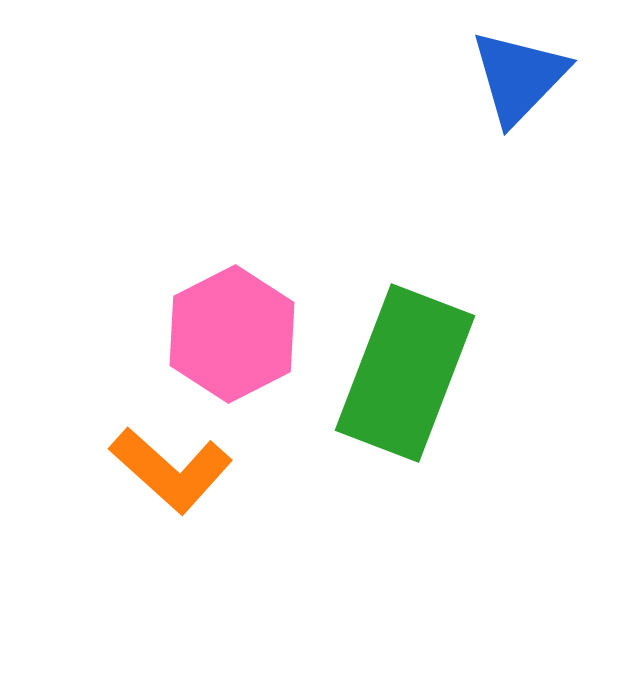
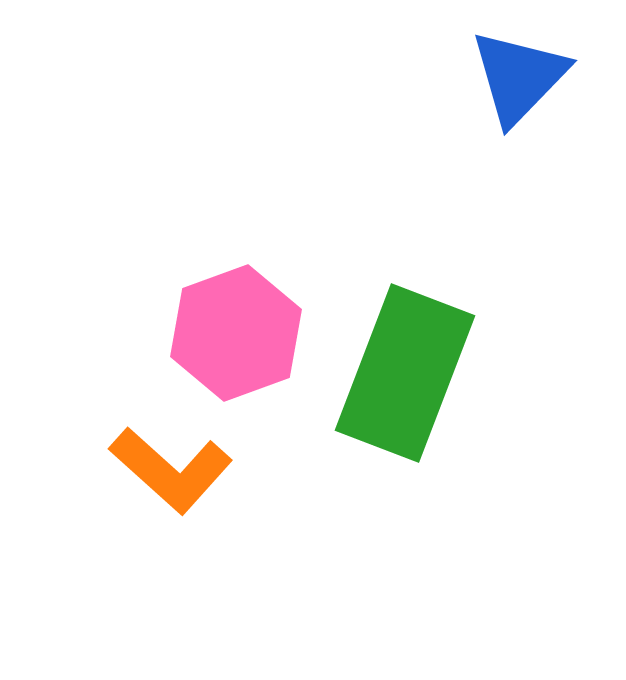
pink hexagon: moved 4 px right, 1 px up; rotated 7 degrees clockwise
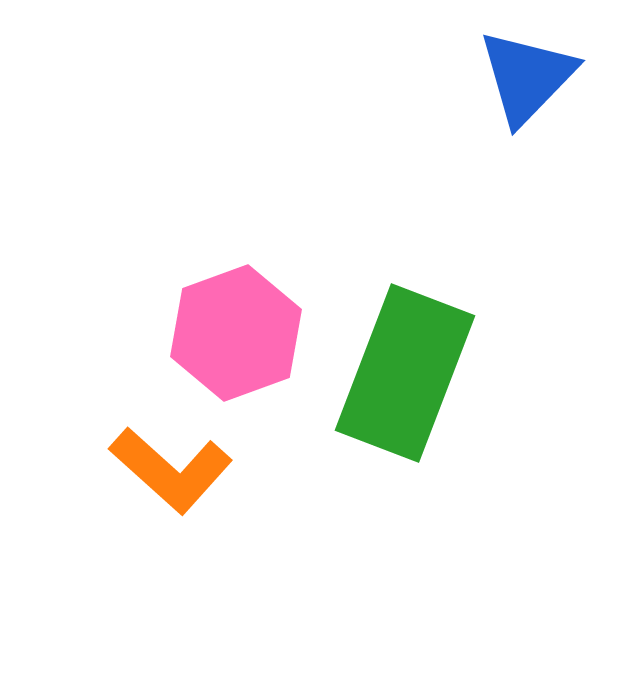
blue triangle: moved 8 px right
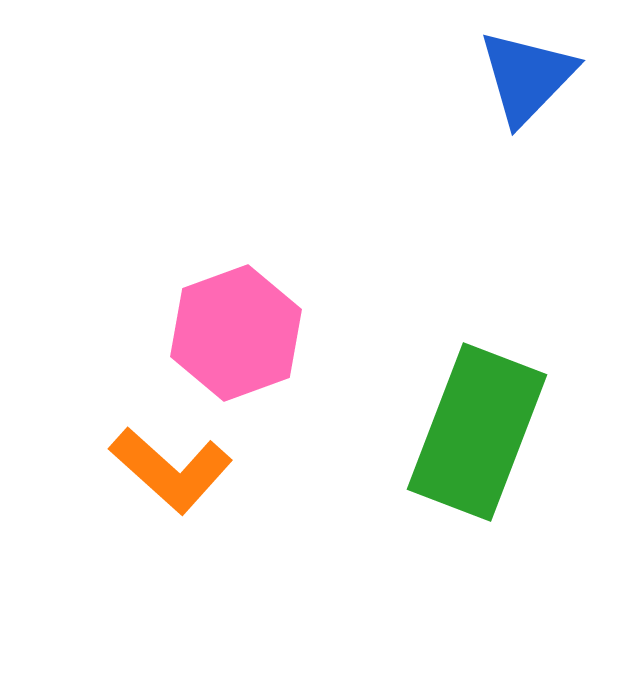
green rectangle: moved 72 px right, 59 px down
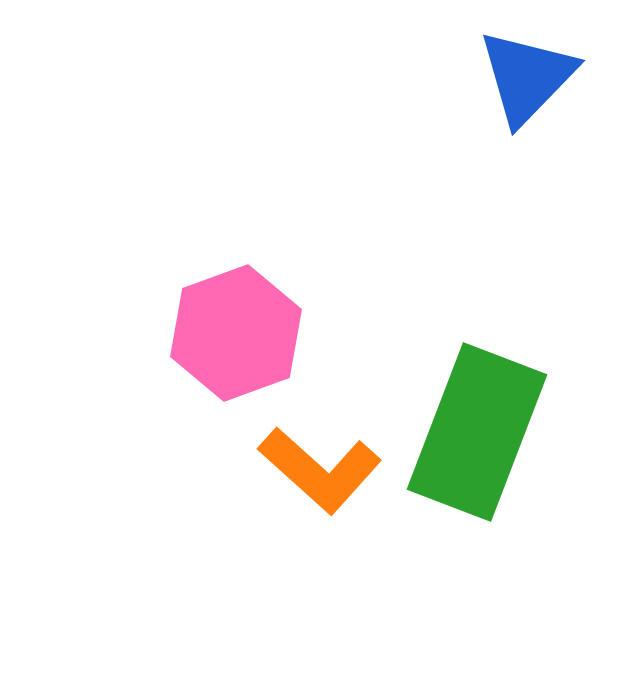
orange L-shape: moved 149 px right
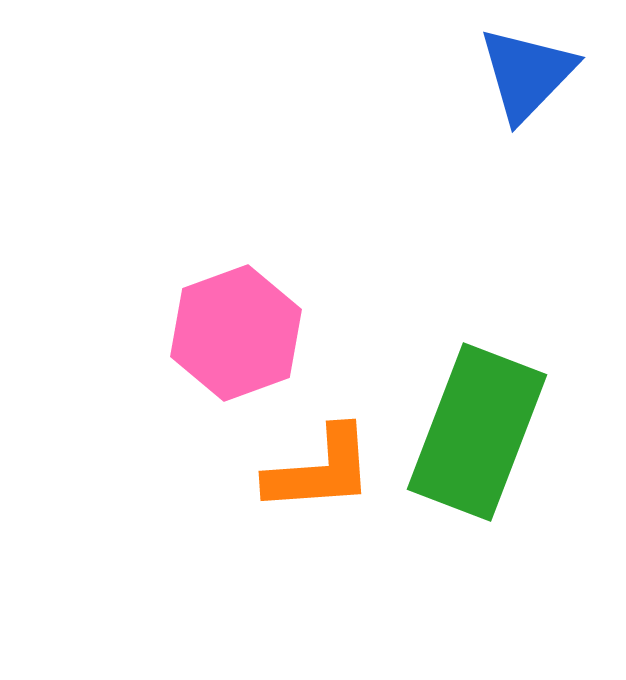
blue triangle: moved 3 px up
orange L-shape: rotated 46 degrees counterclockwise
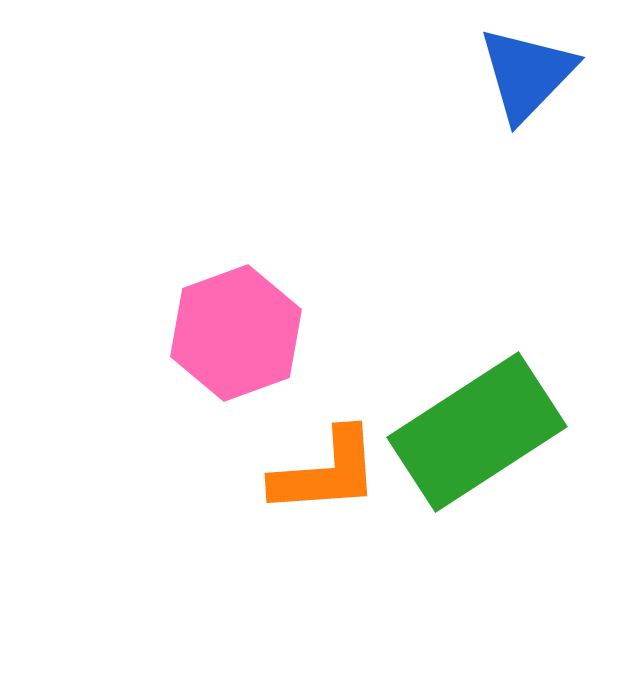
green rectangle: rotated 36 degrees clockwise
orange L-shape: moved 6 px right, 2 px down
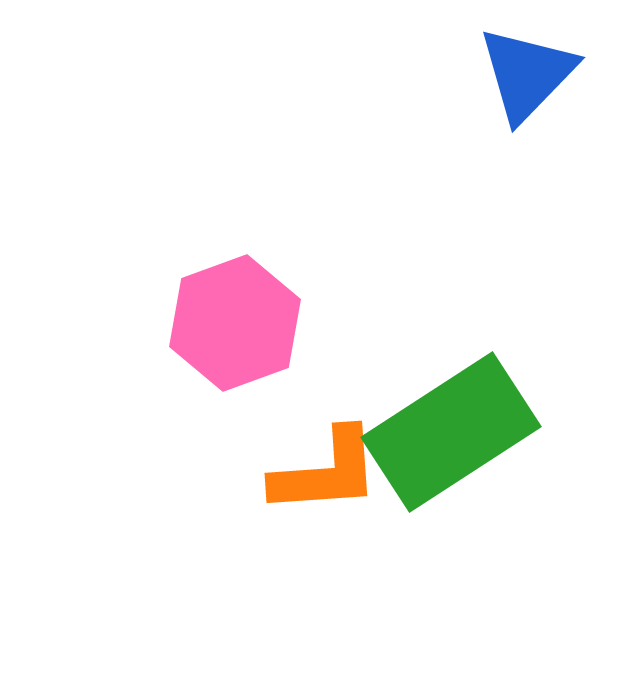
pink hexagon: moved 1 px left, 10 px up
green rectangle: moved 26 px left
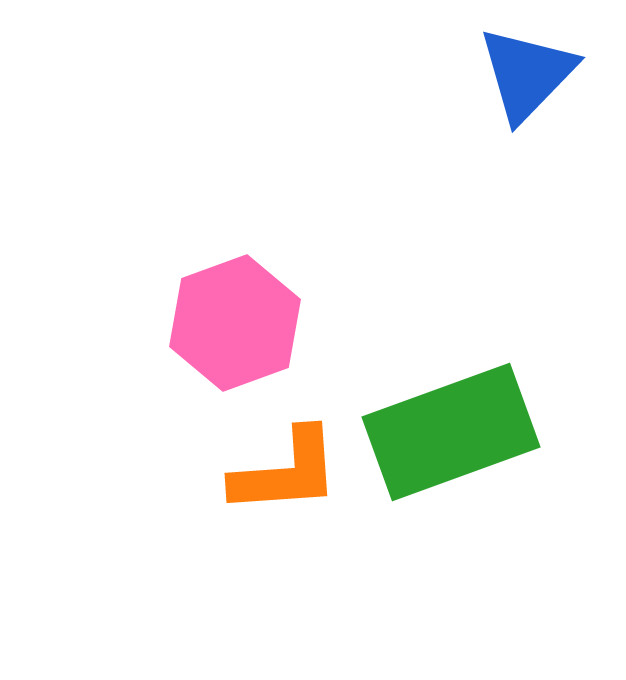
green rectangle: rotated 13 degrees clockwise
orange L-shape: moved 40 px left
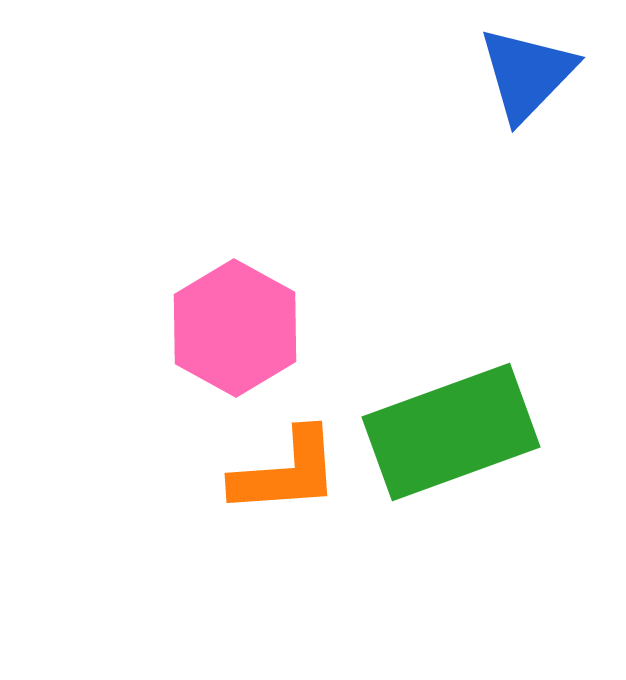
pink hexagon: moved 5 px down; rotated 11 degrees counterclockwise
